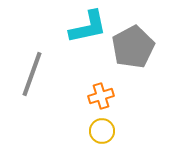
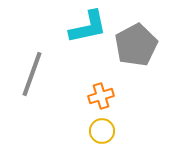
gray pentagon: moved 3 px right, 2 px up
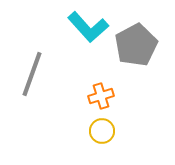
cyan L-shape: rotated 60 degrees clockwise
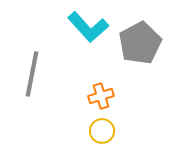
gray pentagon: moved 4 px right, 2 px up
gray line: rotated 9 degrees counterclockwise
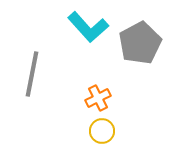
orange cross: moved 3 px left, 2 px down; rotated 10 degrees counterclockwise
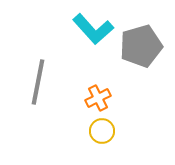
cyan L-shape: moved 5 px right, 2 px down
gray pentagon: moved 1 px right, 3 px down; rotated 12 degrees clockwise
gray line: moved 6 px right, 8 px down
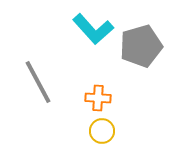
gray line: rotated 39 degrees counterclockwise
orange cross: rotated 30 degrees clockwise
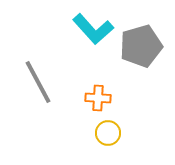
yellow circle: moved 6 px right, 2 px down
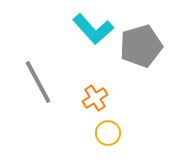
orange cross: moved 3 px left; rotated 35 degrees counterclockwise
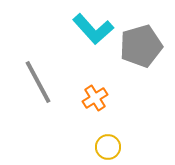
yellow circle: moved 14 px down
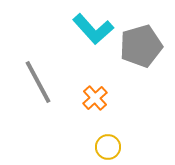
orange cross: rotated 10 degrees counterclockwise
